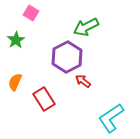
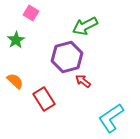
green arrow: moved 1 px left, 1 px up
purple hexagon: rotated 12 degrees clockwise
orange semicircle: moved 1 px up; rotated 108 degrees clockwise
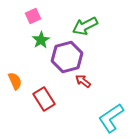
pink square: moved 2 px right, 3 px down; rotated 35 degrees clockwise
green star: moved 25 px right
orange semicircle: rotated 24 degrees clockwise
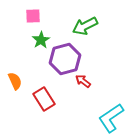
pink square: rotated 21 degrees clockwise
purple hexagon: moved 2 px left, 2 px down
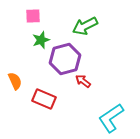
green star: rotated 12 degrees clockwise
red rectangle: rotated 35 degrees counterclockwise
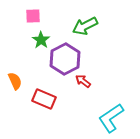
green star: rotated 18 degrees counterclockwise
purple hexagon: rotated 12 degrees counterclockwise
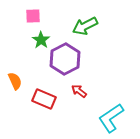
red arrow: moved 4 px left, 10 px down
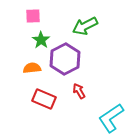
orange semicircle: moved 17 px right, 13 px up; rotated 72 degrees counterclockwise
red arrow: rotated 21 degrees clockwise
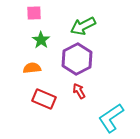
pink square: moved 1 px right, 3 px up
green arrow: moved 2 px left
purple hexagon: moved 12 px right
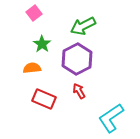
pink square: rotated 35 degrees counterclockwise
green star: moved 1 px right, 4 px down
